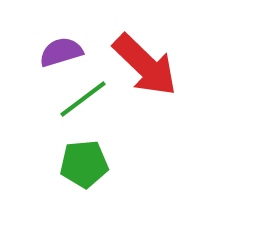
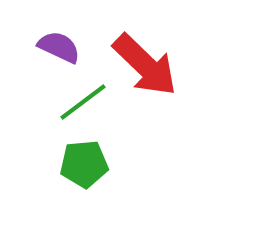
purple semicircle: moved 2 px left, 5 px up; rotated 42 degrees clockwise
green line: moved 3 px down
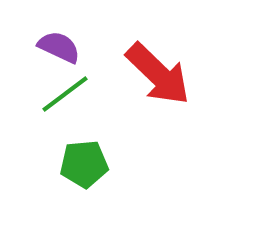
red arrow: moved 13 px right, 9 px down
green line: moved 18 px left, 8 px up
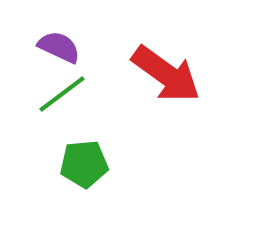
red arrow: moved 8 px right; rotated 8 degrees counterclockwise
green line: moved 3 px left
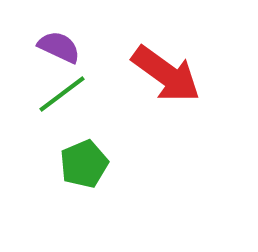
green pentagon: rotated 18 degrees counterclockwise
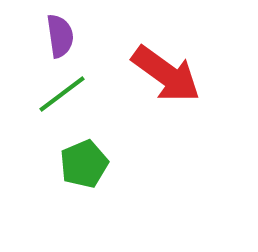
purple semicircle: moved 1 px right, 11 px up; rotated 57 degrees clockwise
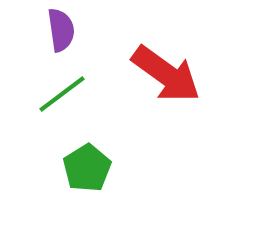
purple semicircle: moved 1 px right, 6 px up
green pentagon: moved 3 px right, 4 px down; rotated 9 degrees counterclockwise
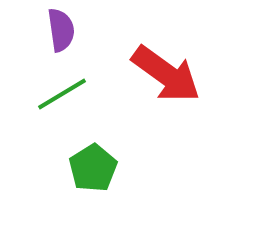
green line: rotated 6 degrees clockwise
green pentagon: moved 6 px right
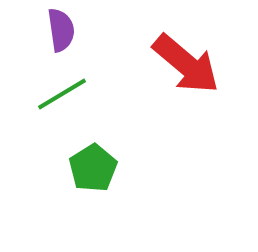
red arrow: moved 20 px right, 10 px up; rotated 4 degrees clockwise
